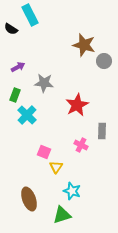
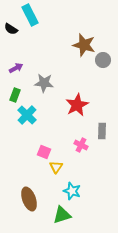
gray circle: moved 1 px left, 1 px up
purple arrow: moved 2 px left, 1 px down
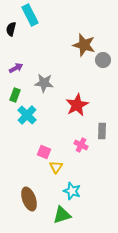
black semicircle: rotated 72 degrees clockwise
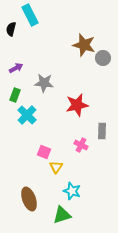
gray circle: moved 2 px up
red star: rotated 15 degrees clockwise
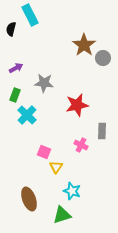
brown star: rotated 20 degrees clockwise
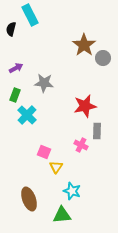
red star: moved 8 px right, 1 px down
gray rectangle: moved 5 px left
green triangle: rotated 12 degrees clockwise
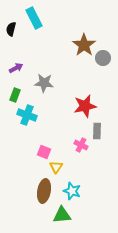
cyan rectangle: moved 4 px right, 3 px down
cyan cross: rotated 24 degrees counterclockwise
brown ellipse: moved 15 px right, 8 px up; rotated 30 degrees clockwise
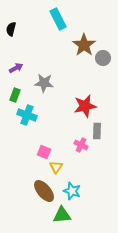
cyan rectangle: moved 24 px right, 1 px down
brown ellipse: rotated 50 degrees counterclockwise
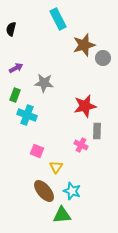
brown star: rotated 20 degrees clockwise
pink square: moved 7 px left, 1 px up
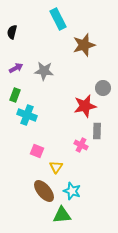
black semicircle: moved 1 px right, 3 px down
gray circle: moved 30 px down
gray star: moved 12 px up
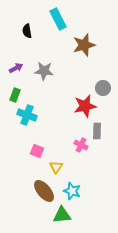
black semicircle: moved 15 px right, 1 px up; rotated 24 degrees counterclockwise
